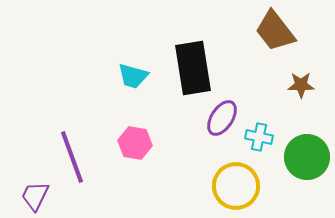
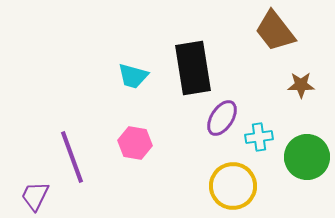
cyan cross: rotated 20 degrees counterclockwise
yellow circle: moved 3 px left
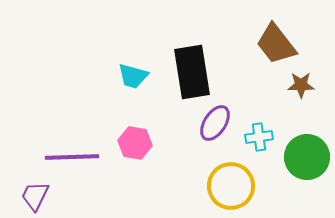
brown trapezoid: moved 1 px right, 13 px down
black rectangle: moved 1 px left, 4 px down
purple ellipse: moved 7 px left, 5 px down
purple line: rotated 72 degrees counterclockwise
yellow circle: moved 2 px left
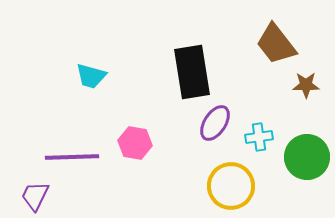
cyan trapezoid: moved 42 px left
brown star: moved 5 px right
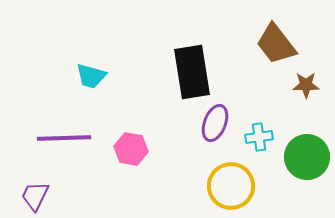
purple ellipse: rotated 12 degrees counterclockwise
pink hexagon: moved 4 px left, 6 px down
purple line: moved 8 px left, 19 px up
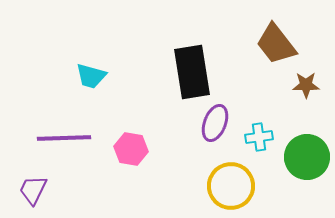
purple trapezoid: moved 2 px left, 6 px up
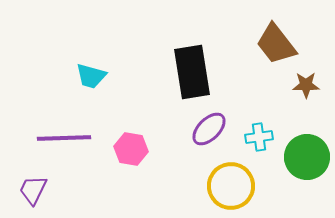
purple ellipse: moved 6 px left, 6 px down; rotated 24 degrees clockwise
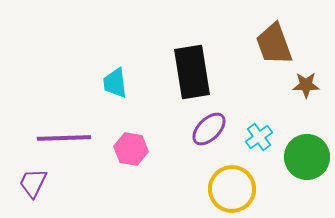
brown trapezoid: moved 2 px left; rotated 18 degrees clockwise
cyan trapezoid: moved 24 px right, 7 px down; rotated 68 degrees clockwise
cyan cross: rotated 28 degrees counterclockwise
yellow circle: moved 1 px right, 3 px down
purple trapezoid: moved 7 px up
